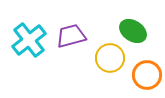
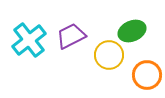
green ellipse: moved 1 px left; rotated 56 degrees counterclockwise
purple trapezoid: rotated 12 degrees counterclockwise
yellow circle: moved 1 px left, 3 px up
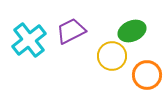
purple trapezoid: moved 5 px up
yellow circle: moved 3 px right, 1 px down
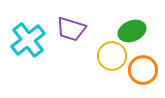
purple trapezoid: moved 2 px up; rotated 136 degrees counterclockwise
cyan cross: moved 1 px left
orange circle: moved 4 px left, 5 px up
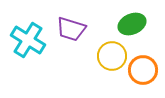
green ellipse: moved 7 px up
cyan cross: rotated 20 degrees counterclockwise
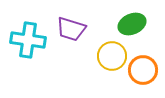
cyan cross: rotated 24 degrees counterclockwise
